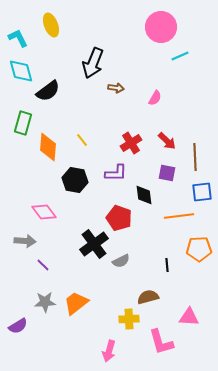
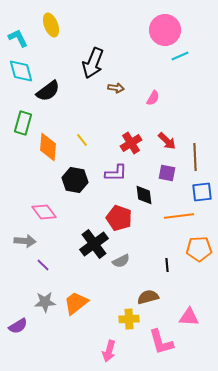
pink circle: moved 4 px right, 3 px down
pink semicircle: moved 2 px left
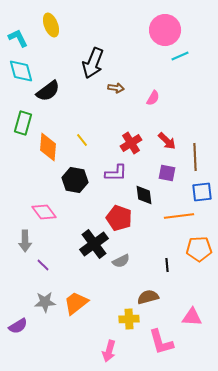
gray arrow: rotated 85 degrees clockwise
pink triangle: moved 3 px right
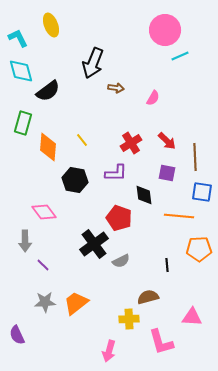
blue square: rotated 15 degrees clockwise
orange line: rotated 12 degrees clockwise
purple semicircle: moved 1 px left, 9 px down; rotated 96 degrees clockwise
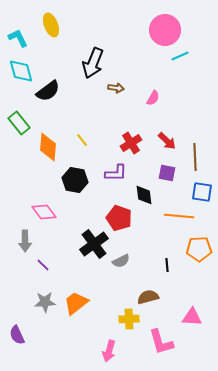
green rectangle: moved 4 px left; rotated 55 degrees counterclockwise
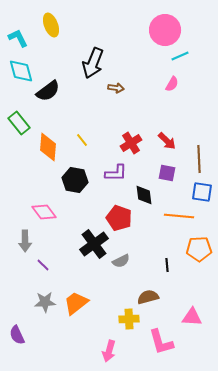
pink semicircle: moved 19 px right, 14 px up
brown line: moved 4 px right, 2 px down
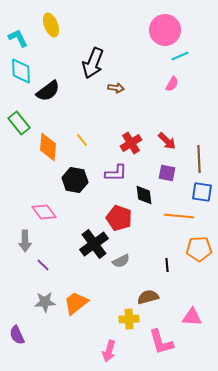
cyan diamond: rotated 12 degrees clockwise
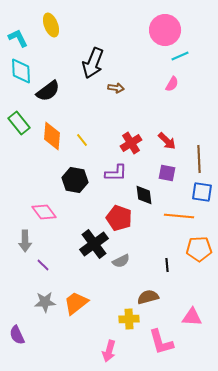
orange diamond: moved 4 px right, 11 px up
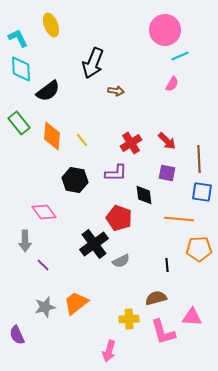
cyan diamond: moved 2 px up
brown arrow: moved 3 px down
orange line: moved 3 px down
brown semicircle: moved 8 px right, 1 px down
gray star: moved 5 px down; rotated 10 degrees counterclockwise
pink L-shape: moved 2 px right, 10 px up
